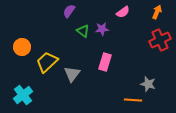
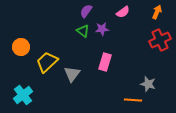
purple semicircle: moved 17 px right
orange circle: moved 1 px left
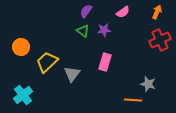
purple star: moved 2 px right, 1 px down
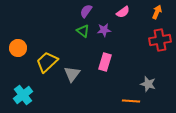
red cross: rotated 15 degrees clockwise
orange circle: moved 3 px left, 1 px down
orange line: moved 2 px left, 1 px down
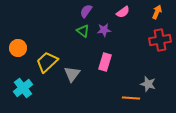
cyan cross: moved 7 px up
orange line: moved 3 px up
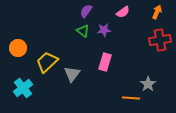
gray star: rotated 21 degrees clockwise
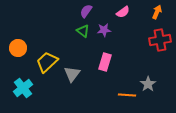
orange line: moved 4 px left, 3 px up
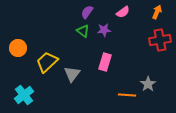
purple semicircle: moved 1 px right, 1 px down
cyan cross: moved 1 px right, 7 px down
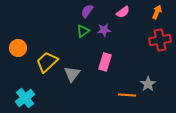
purple semicircle: moved 1 px up
green triangle: rotated 48 degrees clockwise
cyan cross: moved 1 px right, 3 px down
